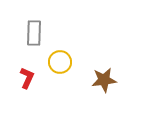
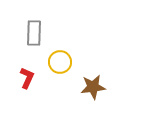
brown star: moved 11 px left, 7 px down
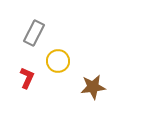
gray rectangle: rotated 25 degrees clockwise
yellow circle: moved 2 px left, 1 px up
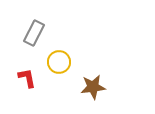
yellow circle: moved 1 px right, 1 px down
red L-shape: rotated 35 degrees counterclockwise
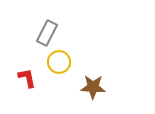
gray rectangle: moved 13 px right
brown star: rotated 10 degrees clockwise
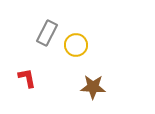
yellow circle: moved 17 px right, 17 px up
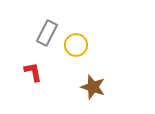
red L-shape: moved 6 px right, 6 px up
brown star: rotated 15 degrees clockwise
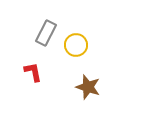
gray rectangle: moved 1 px left
brown star: moved 5 px left
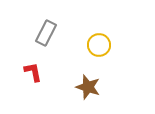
yellow circle: moved 23 px right
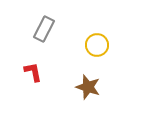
gray rectangle: moved 2 px left, 4 px up
yellow circle: moved 2 px left
